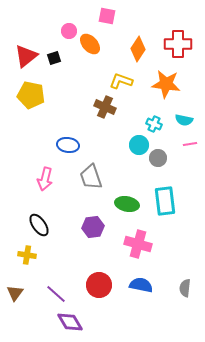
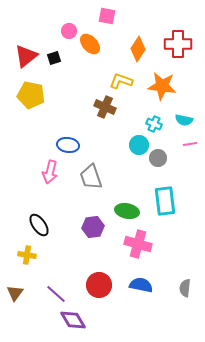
orange star: moved 4 px left, 2 px down
pink arrow: moved 5 px right, 7 px up
green ellipse: moved 7 px down
purple diamond: moved 3 px right, 2 px up
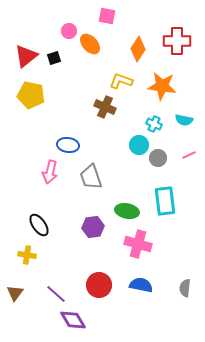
red cross: moved 1 px left, 3 px up
pink line: moved 1 px left, 11 px down; rotated 16 degrees counterclockwise
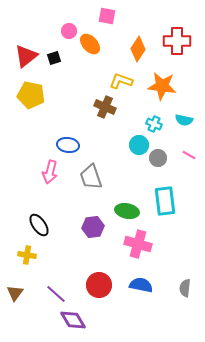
pink line: rotated 56 degrees clockwise
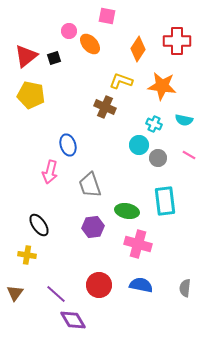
blue ellipse: rotated 65 degrees clockwise
gray trapezoid: moved 1 px left, 8 px down
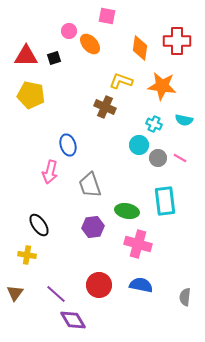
orange diamond: moved 2 px right, 1 px up; rotated 25 degrees counterclockwise
red triangle: rotated 40 degrees clockwise
pink line: moved 9 px left, 3 px down
gray semicircle: moved 9 px down
